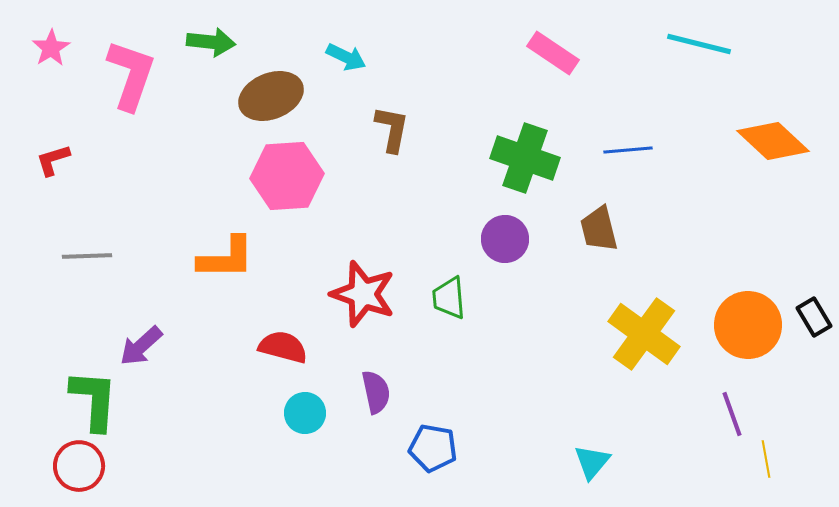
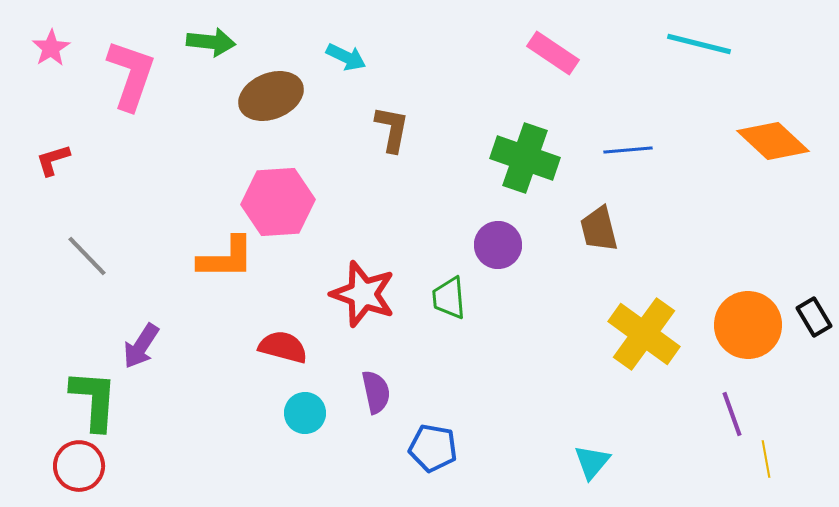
pink hexagon: moved 9 px left, 26 px down
purple circle: moved 7 px left, 6 px down
gray line: rotated 48 degrees clockwise
purple arrow: rotated 15 degrees counterclockwise
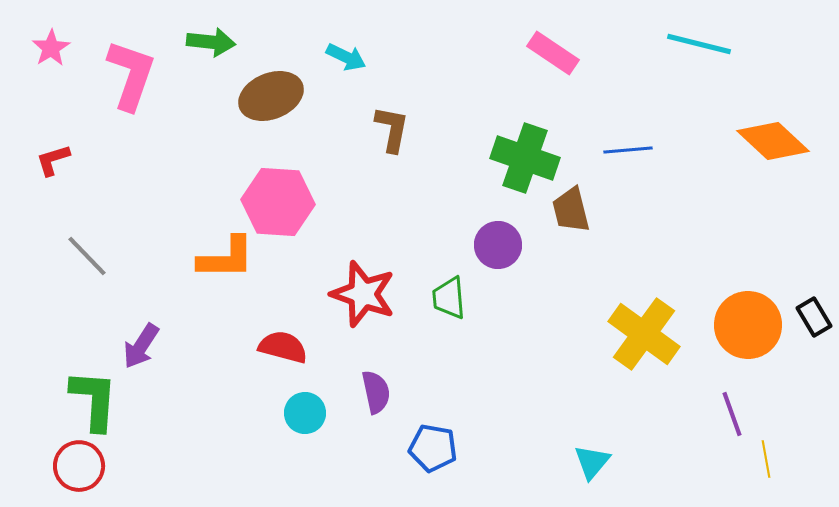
pink hexagon: rotated 8 degrees clockwise
brown trapezoid: moved 28 px left, 19 px up
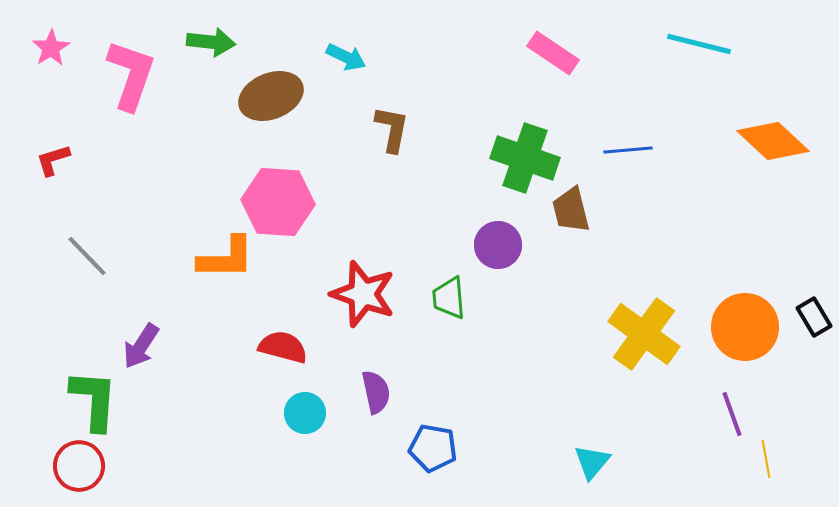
orange circle: moved 3 px left, 2 px down
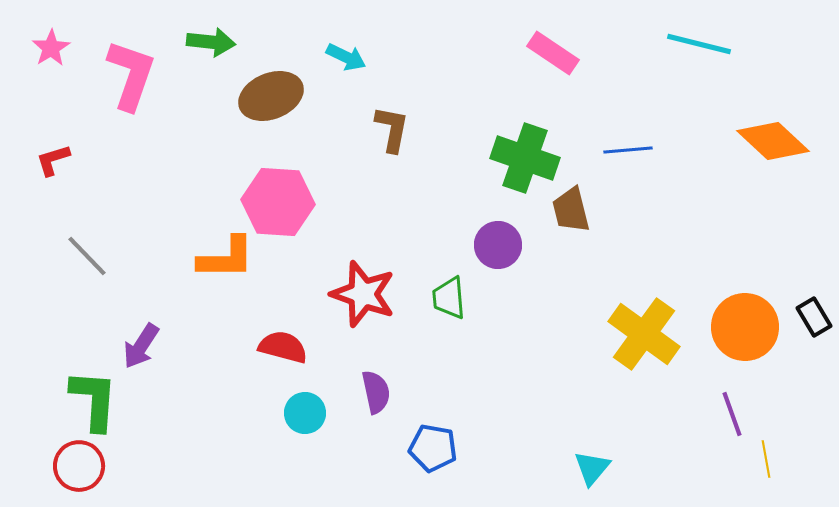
cyan triangle: moved 6 px down
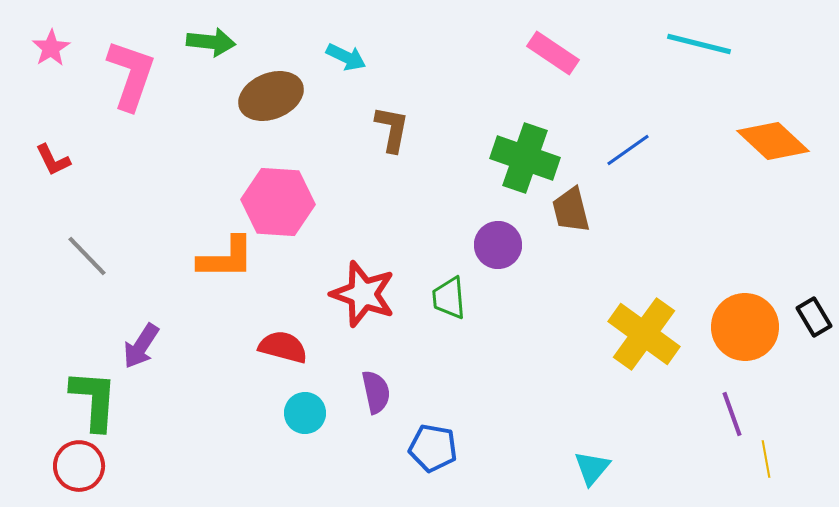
blue line: rotated 30 degrees counterclockwise
red L-shape: rotated 99 degrees counterclockwise
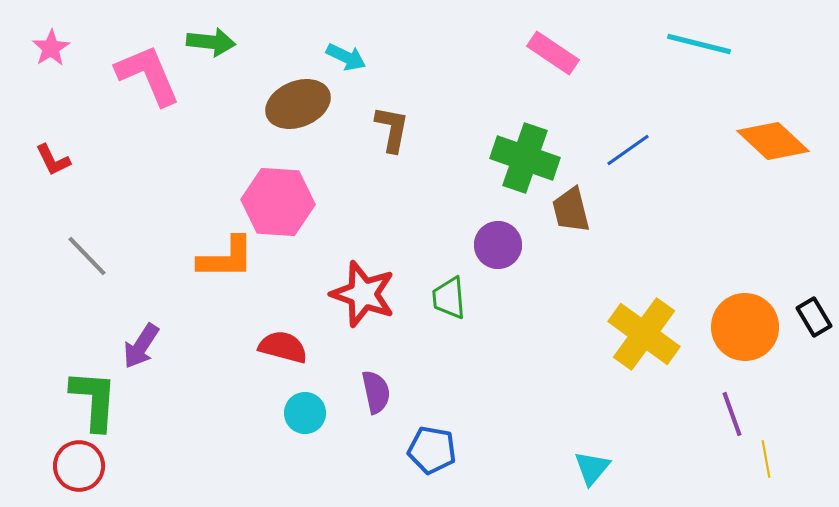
pink L-shape: moved 17 px right; rotated 42 degrees counterclockwise
brown ellipse: moved 27 px right, 8 px down
blue pentagon: moved 1 px left, 2 px down
